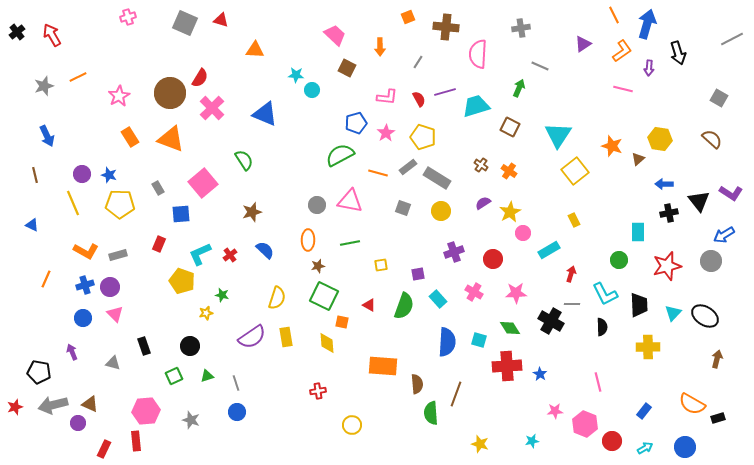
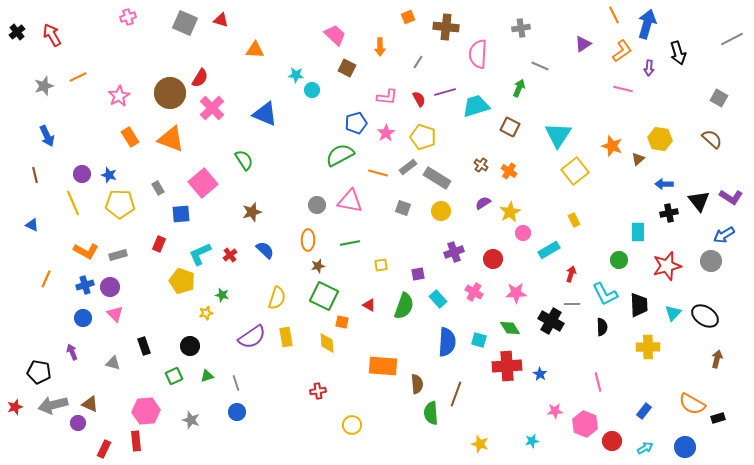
purple L-shape at (731, 193): moved 4 px down
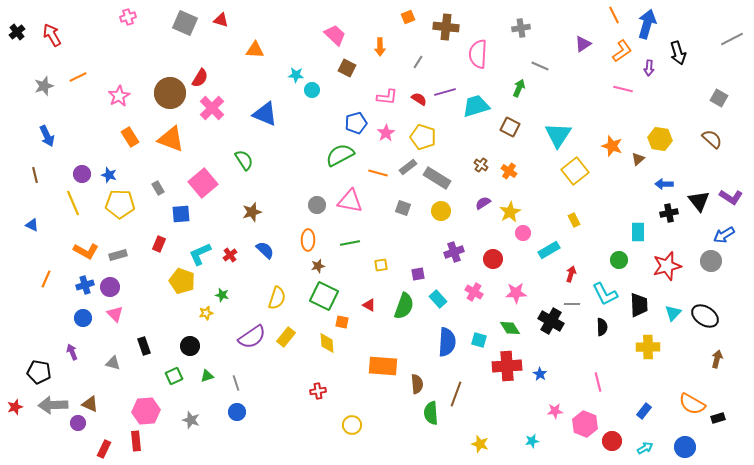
red semicircle at (419, 99): rotated 28 degrees counterclockwise
yellow rectangle at (286, 337): rotated 48 degrees clockwise
gray arrow at (53, 405): rotated 12 degrees clockwise
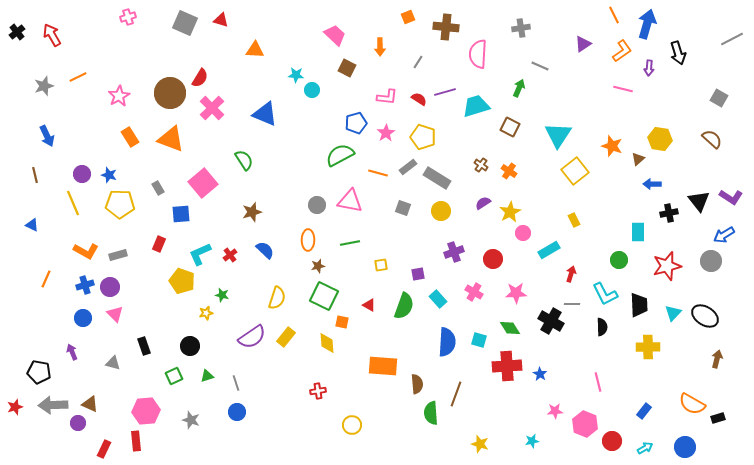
blue arrow at (664, 184): moved 12 px left
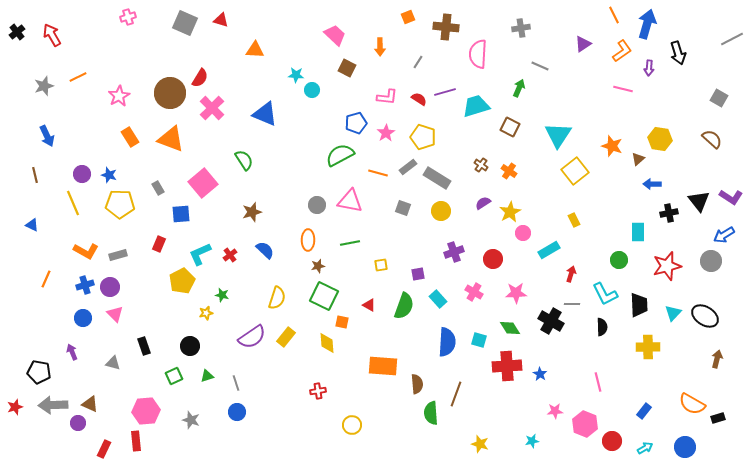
yellow pentagon at (182, 281): rotated 25 degrees clockwise
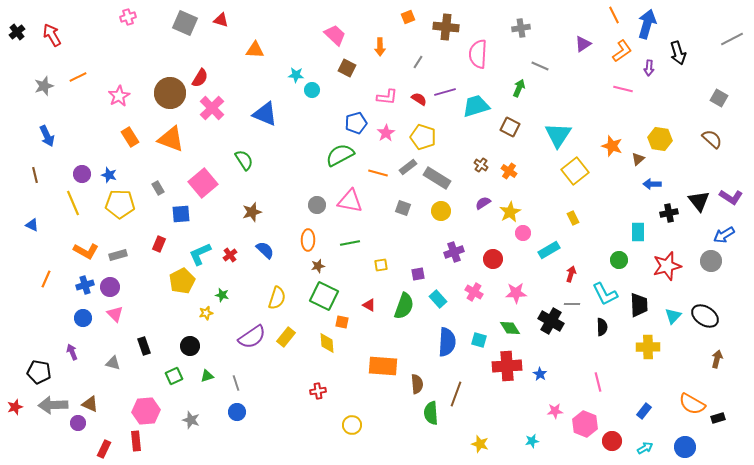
yellow rectangle at (574, 220): moved 1 px left, 2 px up
cyan triangle at (673, 313): moved 3 px down
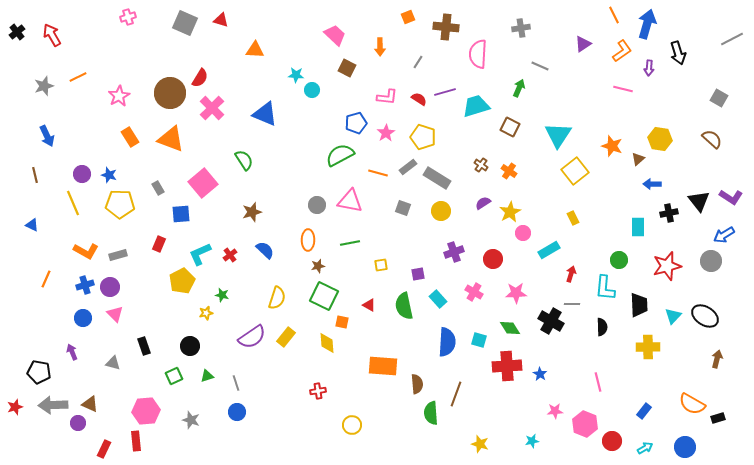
cyan rectangle at (638, 232): moved 5 px up
cyan L-shape at (605, 294): moved 6 px up; rotated 32 degrees clockwise
green semicircle at (404, 306): rotated 148 degrees clockwise
